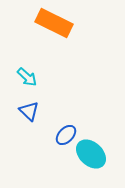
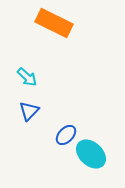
blue triangle: rotated 30 degrees clockwise
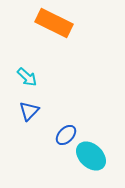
cyan ellipse: moved 2 px down
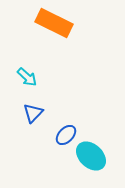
blue triangle: moved 4 px right, 2 px down
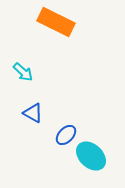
orange rectangle: moved 2 px right, 1 px up
cyan arrow: moved 4 px left, 5 px up
blue triangle: rotated 45 degrees counterclockwise
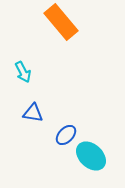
orange rectangle: moved 5 px right; rotated 24 degrees clockwise
cyan arrow: rotated 20 degrees clockwise
blue triangle: rotated 20 degrees counterclockwise
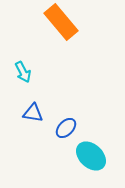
blue ellipse: moved 7 px up
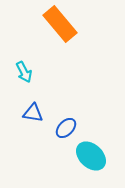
orange rectangle: moved 1 px left, 2 px down
cyan arrow: moved 1 px right
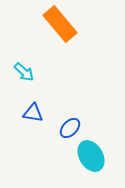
cyan arrow: rotated 20 degrees counterclockwise
blue ellipse: moved 4 px right
cyan ellipse: rotated 16 degrees clockwise
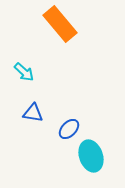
blue ellipse: moved 1 px left, 1 px down
cyan ellipse: rotated 12 degrees clockwise
